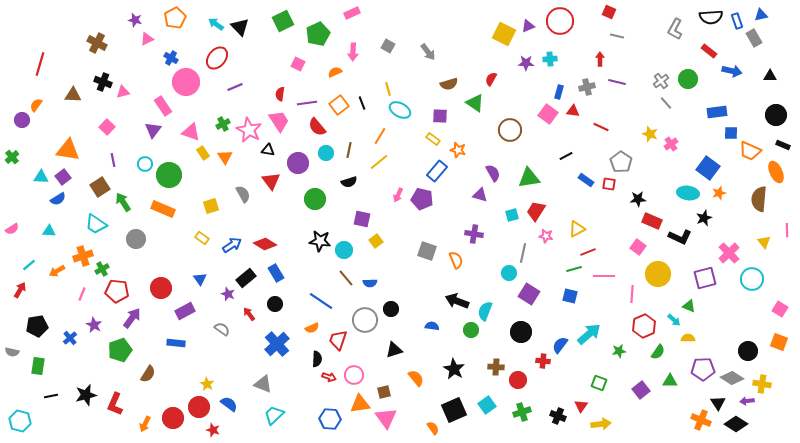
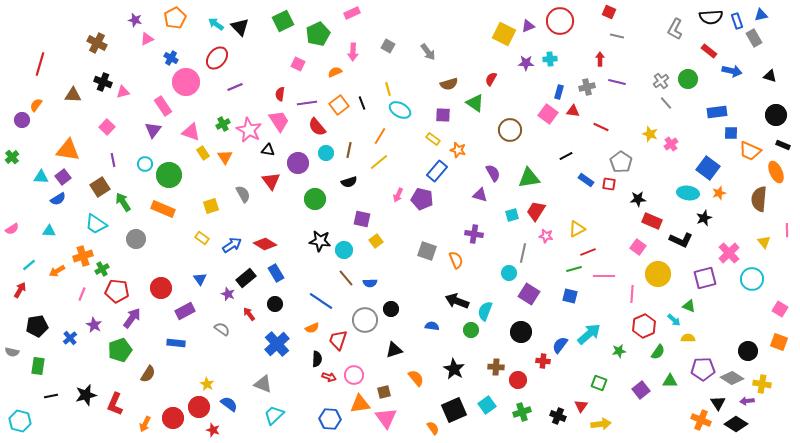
black triangle at (770, 76): rotated 16 degrees clockwise
purple square at (440, 116): moved 3 px right, 1 px up
black L-shape at (680, 237): moved 1 px right, 3 px down
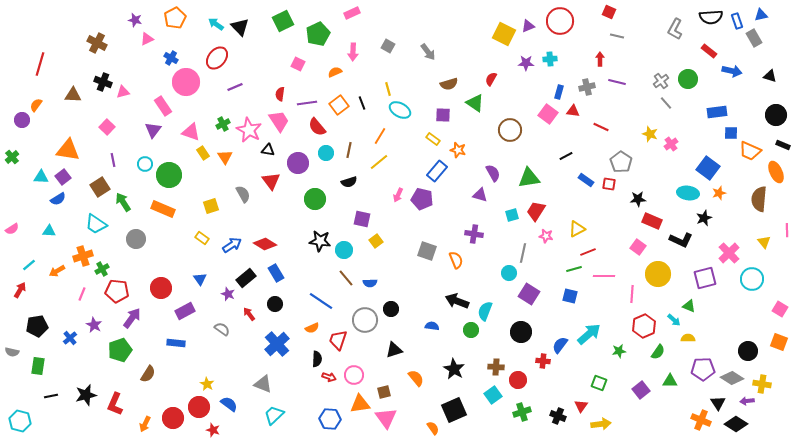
cyan square at (487, 405): moved 6 px right, 10 px up
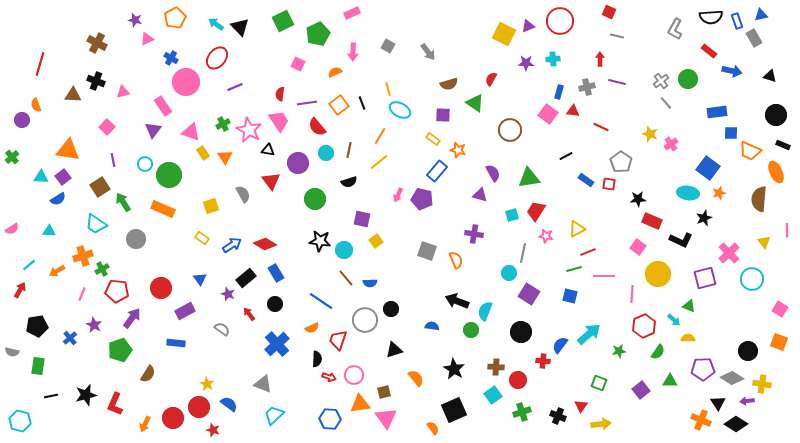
cyan cross at (550, 59): moved 3 px right
black cross at (103, 82): moved 7 px left, 1 px up
orange semicircle at (36, 105): rotated 56 degrees counterclockwise
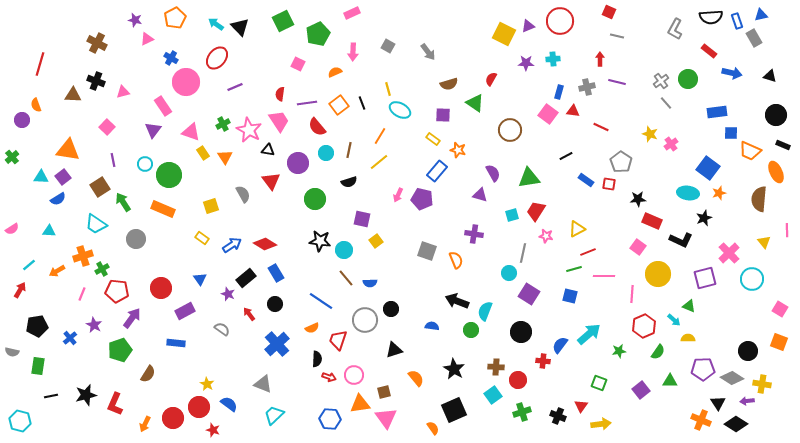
blue arrow at (732, 71): moved 2 px down
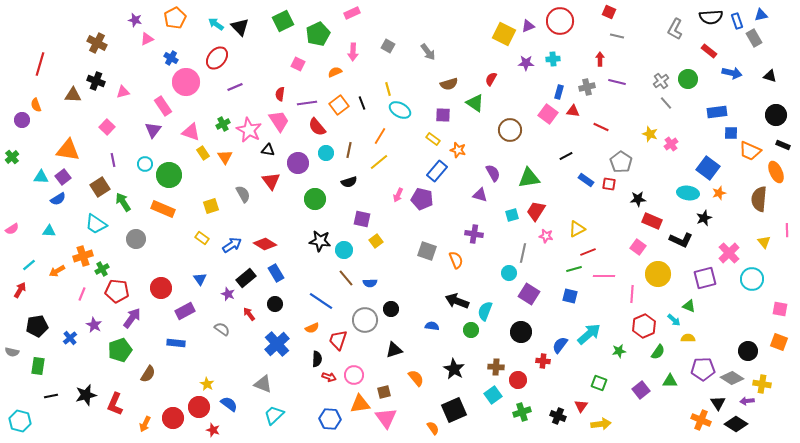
pink square at (780, 309): rotated 21 degrees counterclockwise
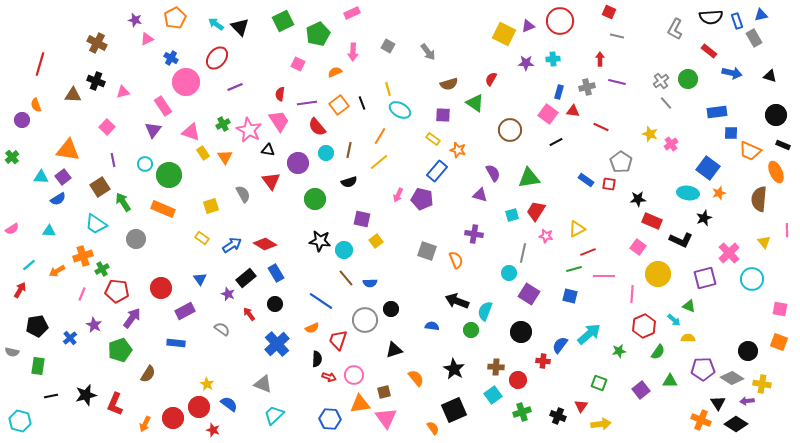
black line at (566, 156): moved 10 px left, 14 px up
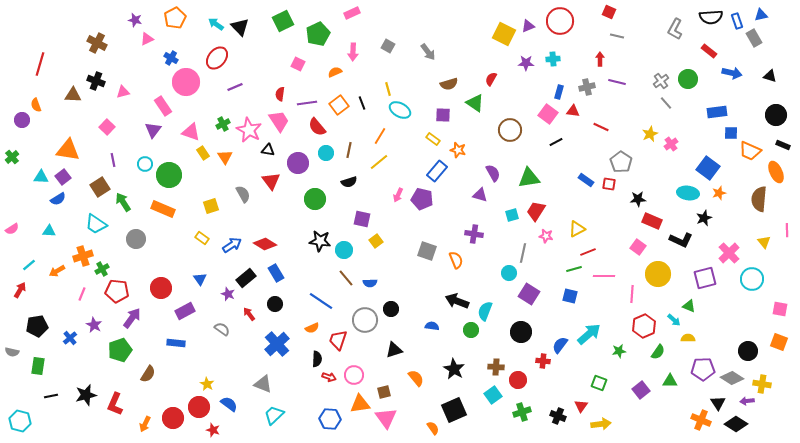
yellow star at (650, 134): rotated 28 degrees clockwise
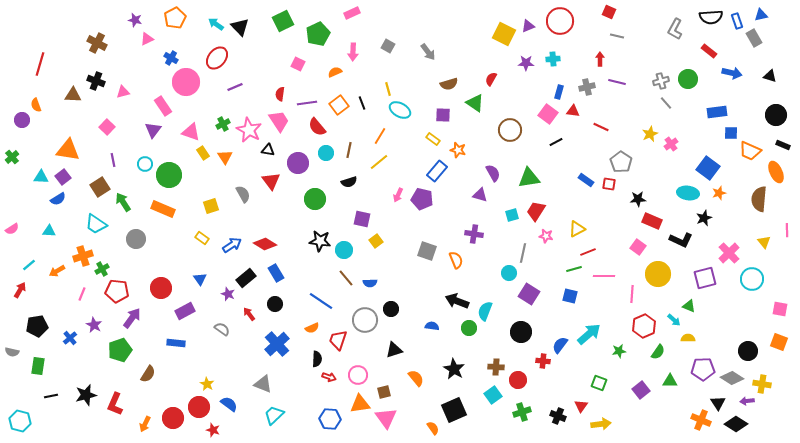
gray cross at (661, 81): rotated 21 degrees clockwise
green circle at (471, 330): moved 2 px left, 2 px up
pink circle at (354, 375): moved 4 px right
